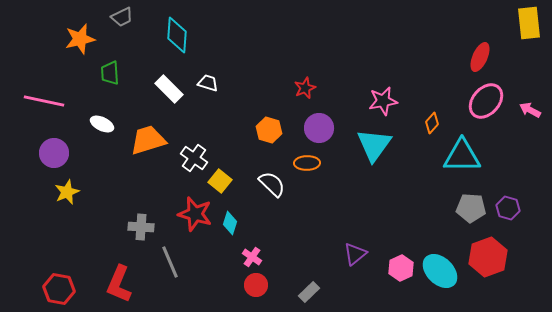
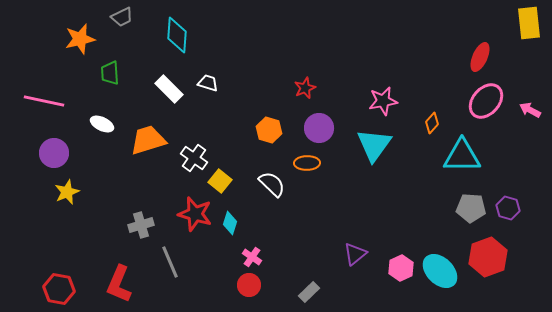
gray cross at (141, 227): moved 2 px up; rotated 20 degrees counterclockwise
red circle at (256, 285): moved 7 px left
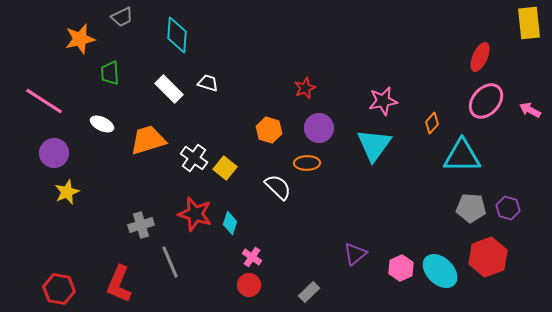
pink line at (44, 101): rotated 21 degrees clockwise
yellow square at (220, 181): moved 5 px right, 13 px up
white semicircle at (272, 184): moved 6 px right, 3 px down
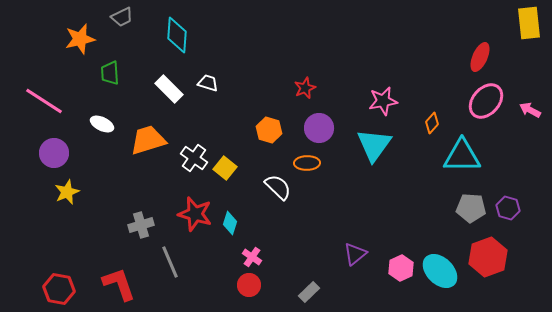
red L-shape at (119, 284): rotated 138 degrees clockwise
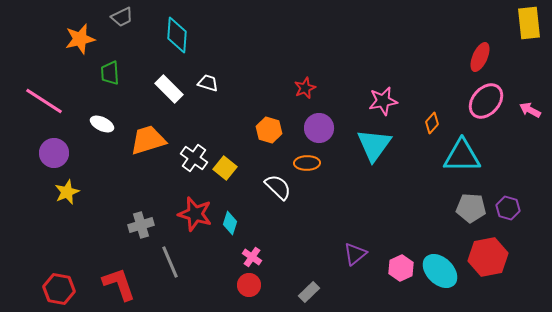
red hexagon at (488, 257): rotated 9 degrees clockwise
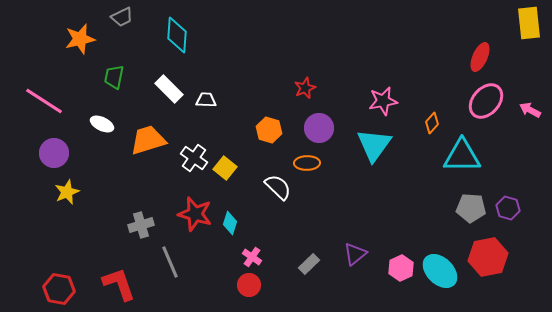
green trapezoid at (110, 73): moved 4 px right, 4 px down; rotated 15 degrees clockwise
white trapezoid at (208, 83): moved 2 px left, 17 px down; rotated 15 degrees counterclockwise
gray rectangle at (309, 292): moved 28 px up
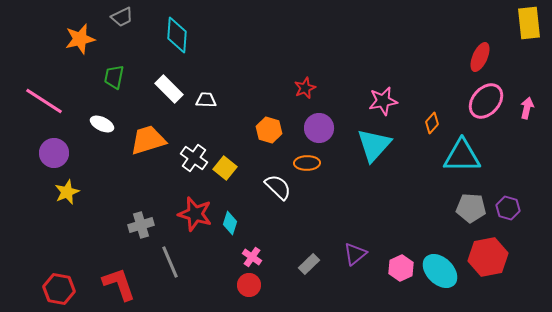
pink arrow at (530, 110): moved 3 px left, 2 px up; rotated 75 degrees clockwise
cyan triangle at (374, 145): rotated 6 degrees clockwise
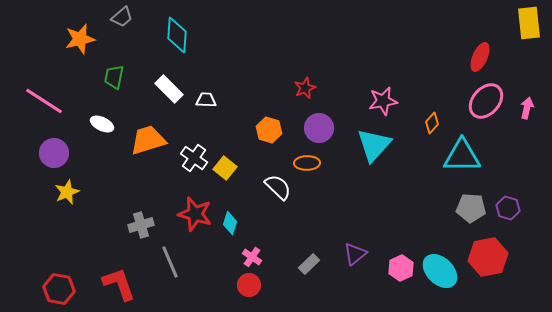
gray trapezoid at (122, 17): rotated 15 degrees counterclockwise
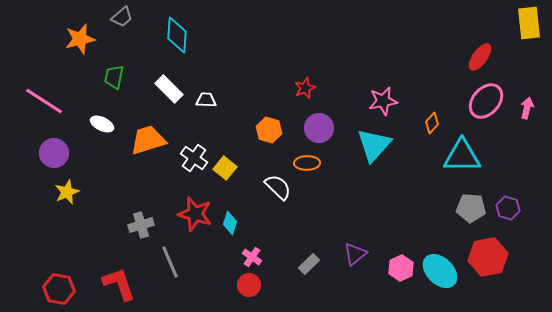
red ellipse at (480, 57): rotated 12 degrees clockwise
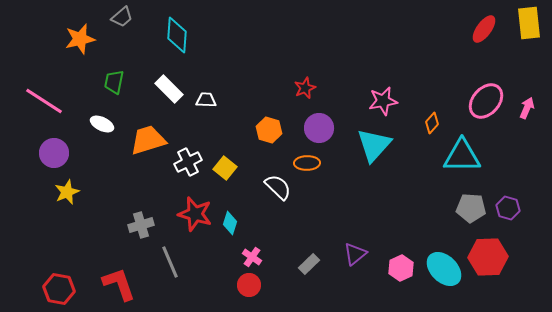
red ellipse at (480, 57): moved 4 px right, 28 px up
green trapezoid at (114, 77): moved 5 px down
pink arrow at (527, 108): rotated 10 degrees clockwise
white cross at (194, 158): moved 6 px left, 4 px down; rotated 28 degrees clockwise
red hexagon at (488, 257): rotated 9 degrees clockwise
cyan ellipse at (440, 271): moved 4 px right, 2 px up
